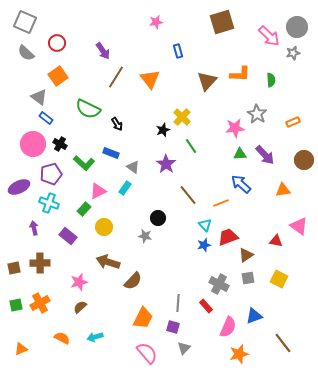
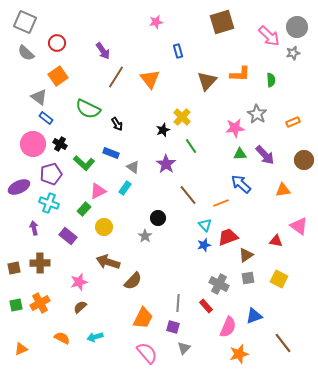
gray star at (145, 236): rotated 24 degrees clockwise
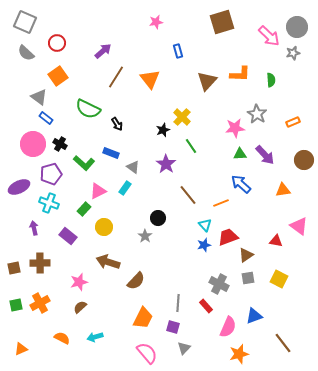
purple arrow at (103, 51): rotated 96 degrees counterclockwise
brown semicircle at (133, 281): moved 3 px right
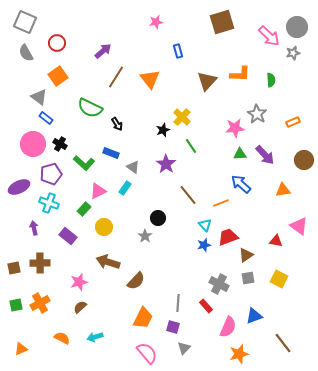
gray semicircle at (26, 53): rotated 18 degrees clockwise
green semicircle at (88, 109): moved 2 px right, 1 px up
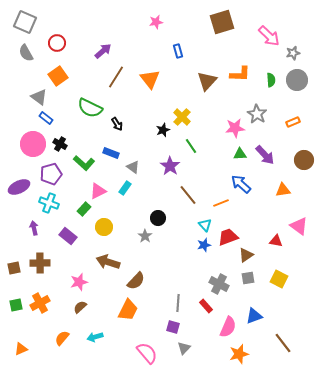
gray circle at (297, 27): moved 53 px down
purple star at (166, 164): moved 4 px right, 2 px down
orange trapezoid at (143, 318): moved 15 px left, 8 px up
orange semicircle at (62, 338): rotated 77 degrees counterclockwise
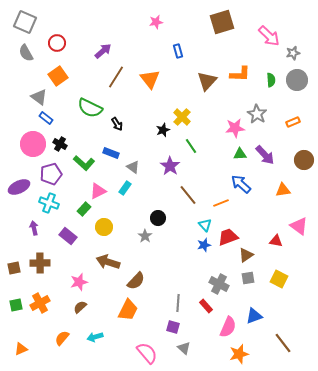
gray triangle at (184, 348): rotated 32 degrees counterclockwise
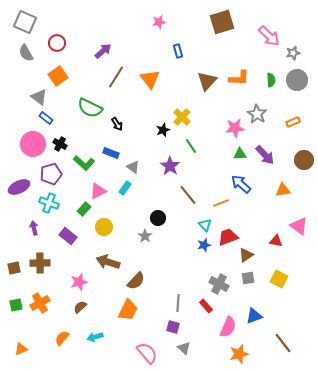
pink star at (156, 22): moved 3 px right
orange L-shape at (240, 74): moved 1 px left, 4 px down
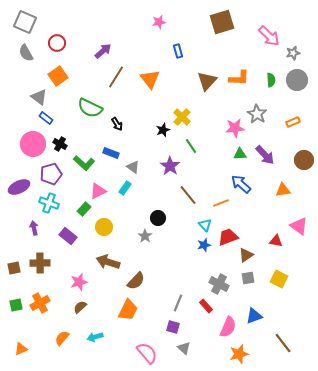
gray line at (178, 303): rotated 18 degrees clockwise
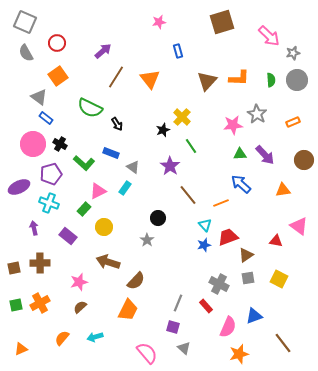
pink star at (235, 128): moved 2 px left, 3 px up
gray star at (145, 236): moved 2 px right, 4 px down
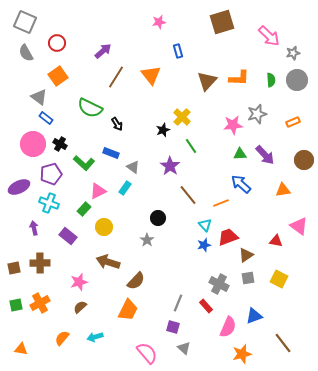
orange triangle at (150, 79): moved 1 px right, 4 px up
gray star at (257, 114): rotated 24 degrees clockwise
orange triangle at (21, 349): rotated 32 degrees clockwise
orange star at (239, 354): moved 3 px right
